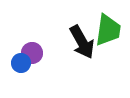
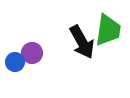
blue circle: moved 6 px left, 1 px up
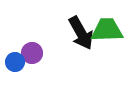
green trapezoid: moved 1 px left; rotated 100 degrees counterclockwise
black arrow: moved 1 px left, 9 px up
